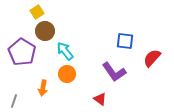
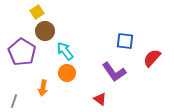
orange circle: moved 1 px up
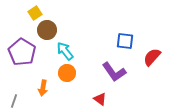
yellow square: moved 2 px left, 1 px down
brown circle: moved 2 px right, 1 px up
red semicircle: moved 1 px up
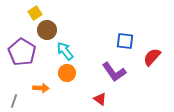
orange arrow: moved 2 px left; rotated 98 degrees counterclockwise
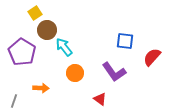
cyan arrow: moved 1 px left, 4 px up
orange circle: moved 8 px right
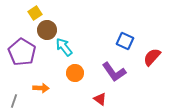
blue square: rotated 18 degrees clockwise
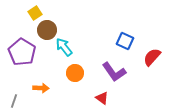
red triangle: moved 2 px right, 1 px up
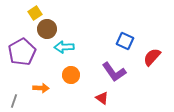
brown circle: moved 1 px up
cyan arrow: rotated 54 degrees counterclockwise
purple pentagon: rotated 12 degrees clockwise
orange circle: moved 4 px left, 2 px down
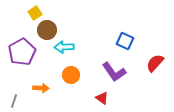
brown circle: moved 1 px down
red semicircle: moved 3 px right, 6 px down
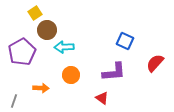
purple L-shape: rotated 60 degrees counterclockwise
